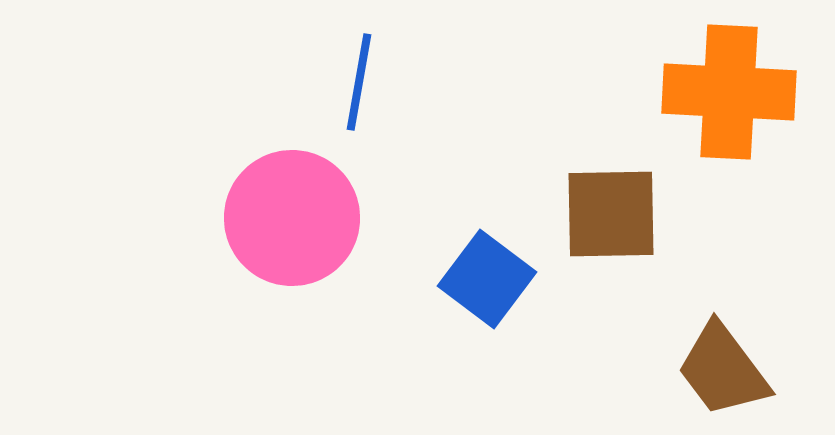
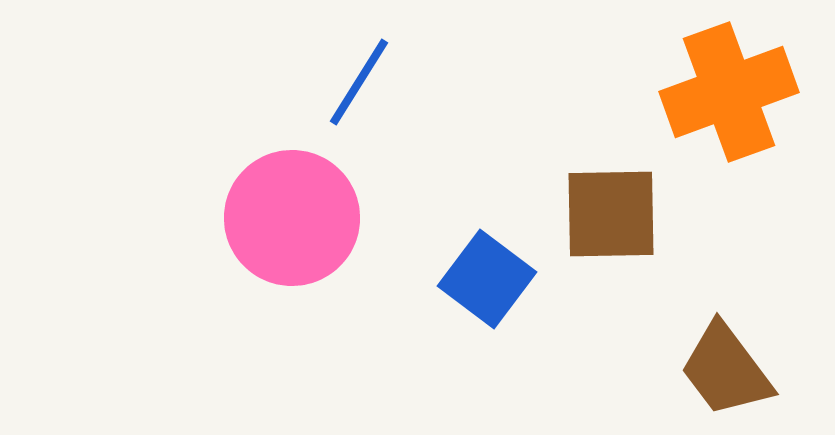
blue line: rotated 22 degrees clockwise
orange cross: rotated 23 degrees counterclockwise
brown trapezoid: moved 3 px right
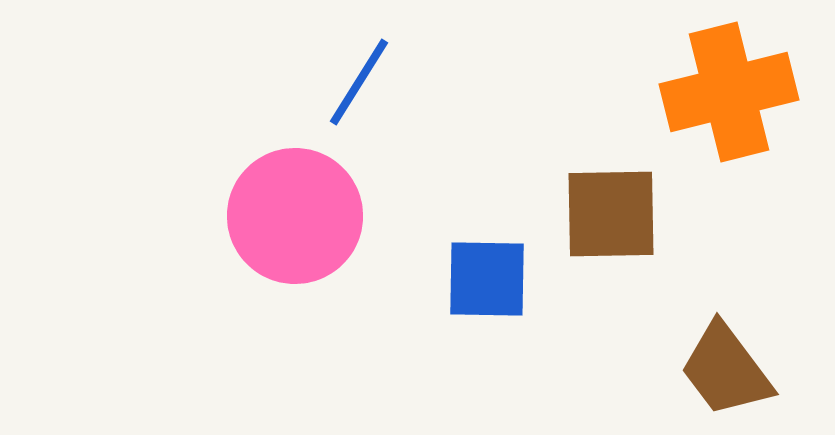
orange cross: rotated 6 degrees clockwise
pink circle: moved 3 px right, 2 px up
blue square: rotated 36 degrees counterclockwise
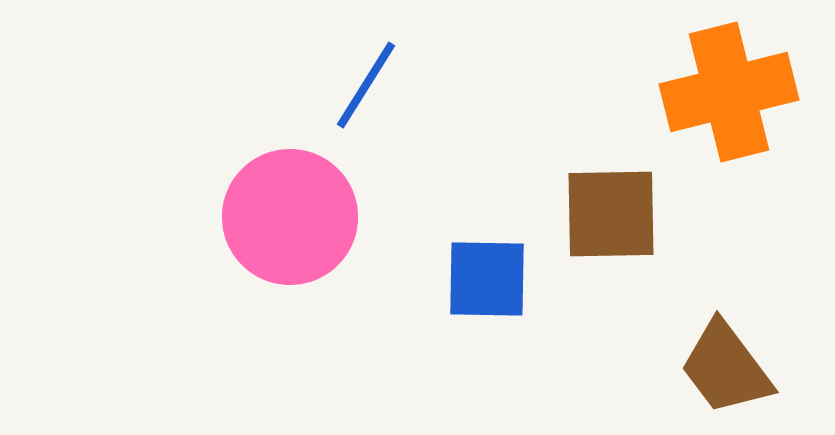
blue line: moved 7 px right, 3 px down
pink circle: moved 5 px left, 1 px down
brown trapezoid: moved 2 px up
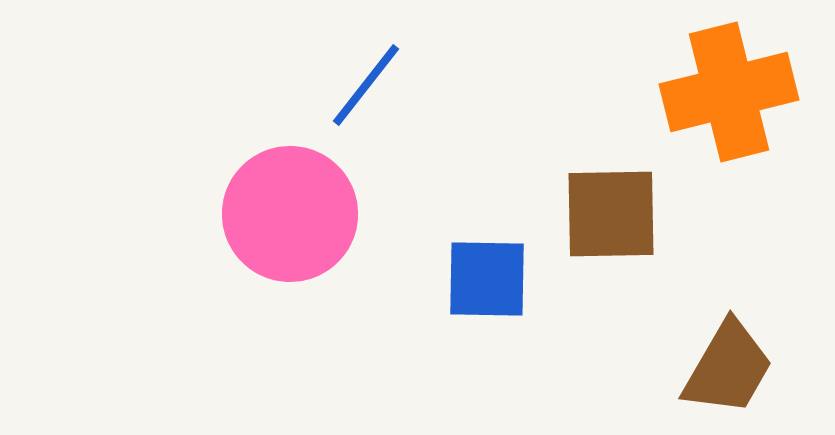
blue line: rotated 6 degrees clockwise
pink circle: moved 3 px up
brown trapezoid: moved 2 px right; rotated 113 degrees counterclockwise
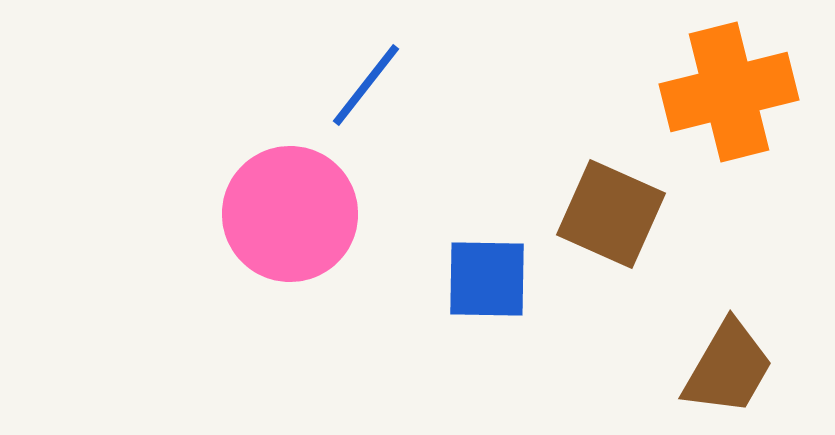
brown square: rotated 25 degrees clockwise
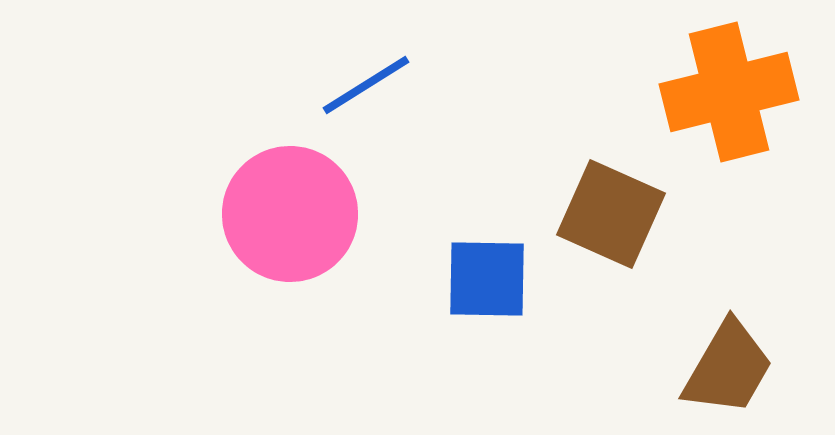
blue line: rotated 20 degrees clockwise
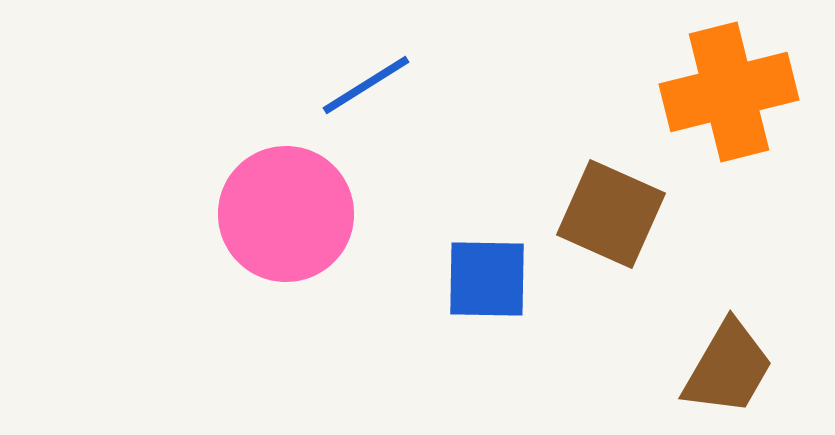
pink circle: moved 4 px left
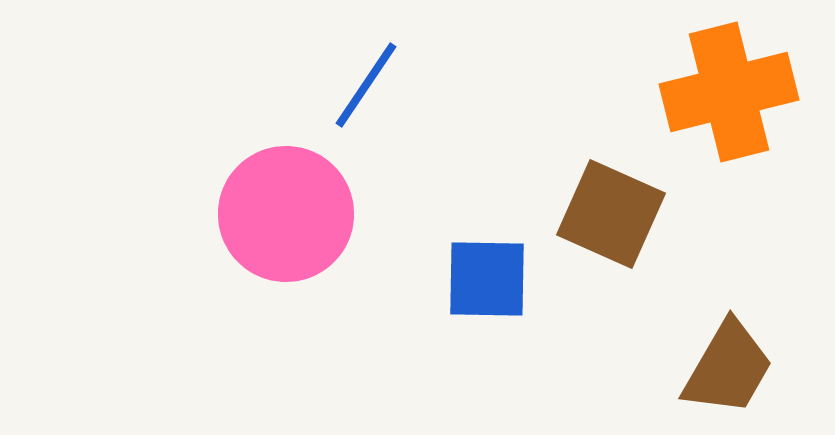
blue line: rotated 24 degrees counterclockwise
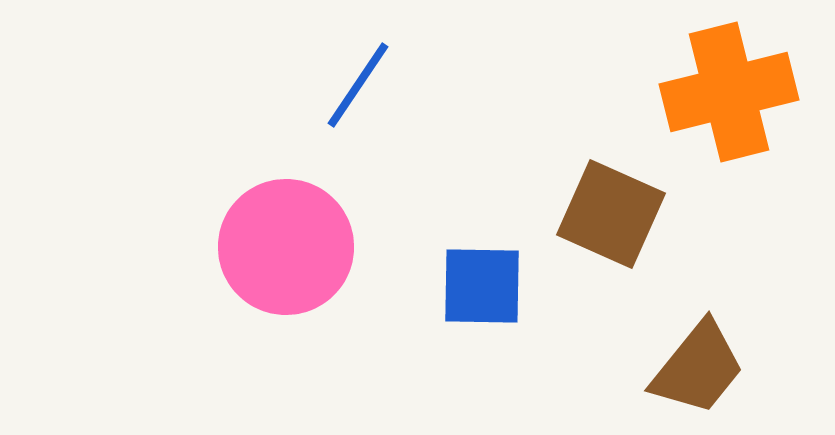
blue line: moved 8 px left
pink circle: moved 33 px down
blue square: moved 5 px left, 7 px down
brown trapezoid: moved 30 px left; rotated 9 degrees clockwise
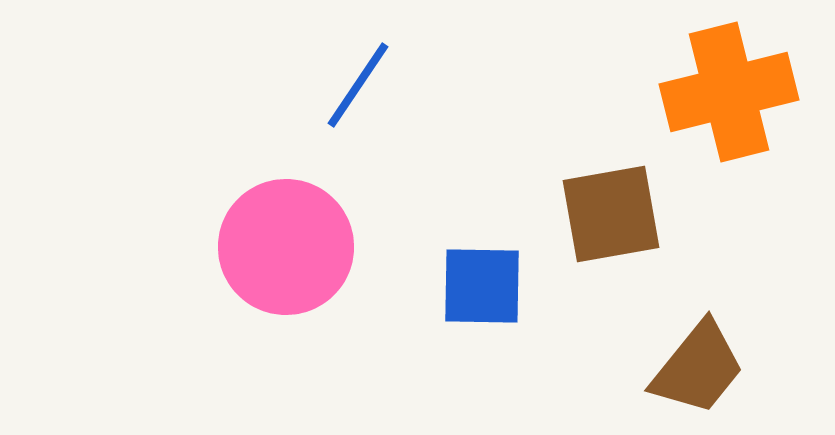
brown square: rotated 34 degrees counterclockwise
